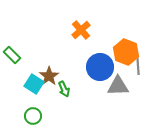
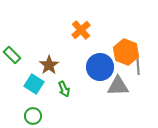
brown star: moved 11 px up
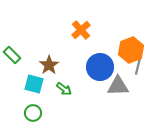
orange hexagon: moved 5 px right, 2 px up; rotated 20 degrees clockwise
gray line: rotated 18 degrees clockwise
cyan square: rotated 18 degrees counterclockwise
green arrow: rotated 28 degrees counterclockwise
green circle: moved 3 px up
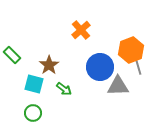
gray line: rotated 30 degrees counterclockwise
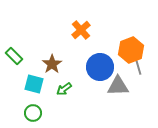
green rectangle: moved 2 px right, 1 px down
brown star: moved 3 px right, 1 px up
green arrow: rotated 105 degrees clockwise
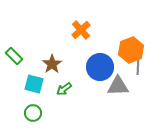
gray line: rotated 18 degrees clockwise
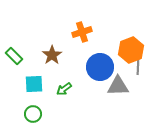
orange cross: moved 1 px right, 2 px down; rotated 24 degrees clockwise
brown star: moved 9 px up
cyan square: rotated 18 degrees counterclockwise
green circle: moved 1 px down
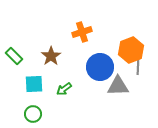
brown star: moved 1 px left, 1 px down
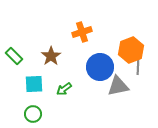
gray triangle: rotated 10 degrees counterclockwise
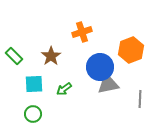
gray line: moved 2 px right, 33 px down
gray triangle: moved 10 px left, 2 px up
